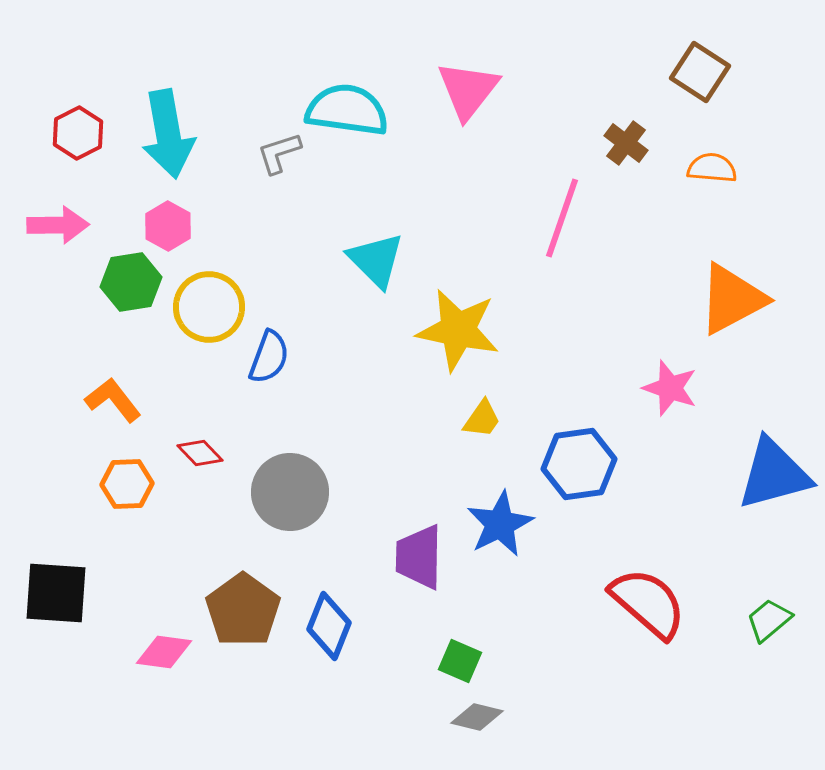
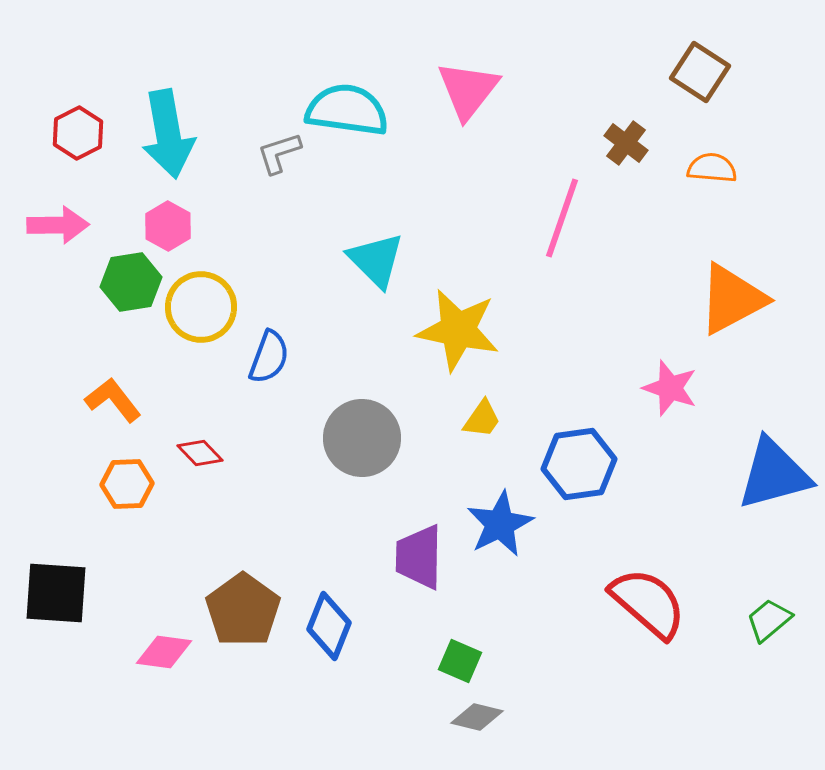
yellow circle: moved 8 px left
gray circle: moved 72 px right, 54 px up
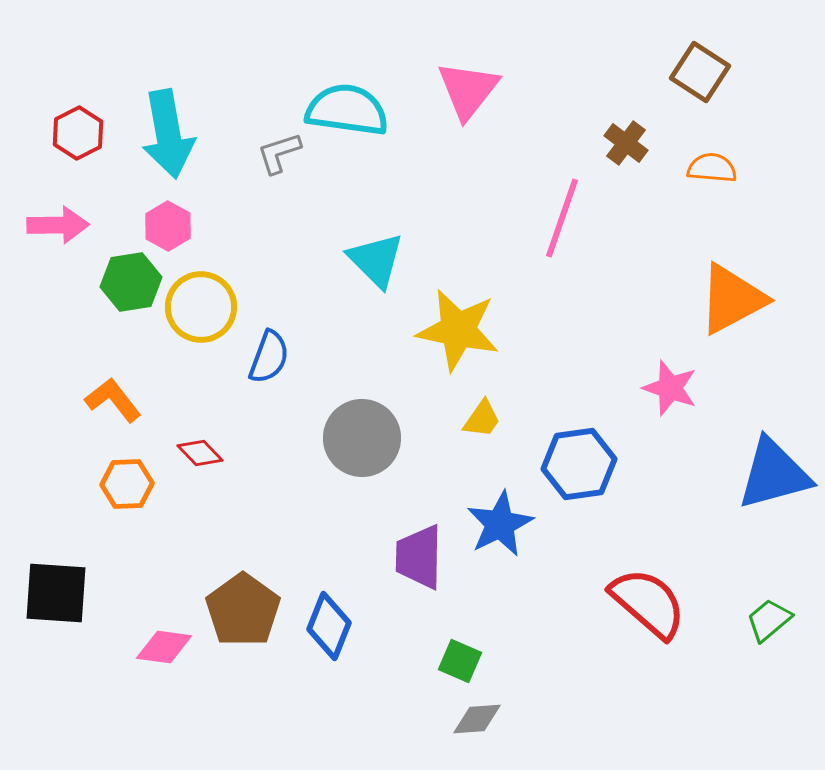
pink diamond: moved 5 px up
gray diamond: moved 2 px down; rotated 18 degrees counterclockwise
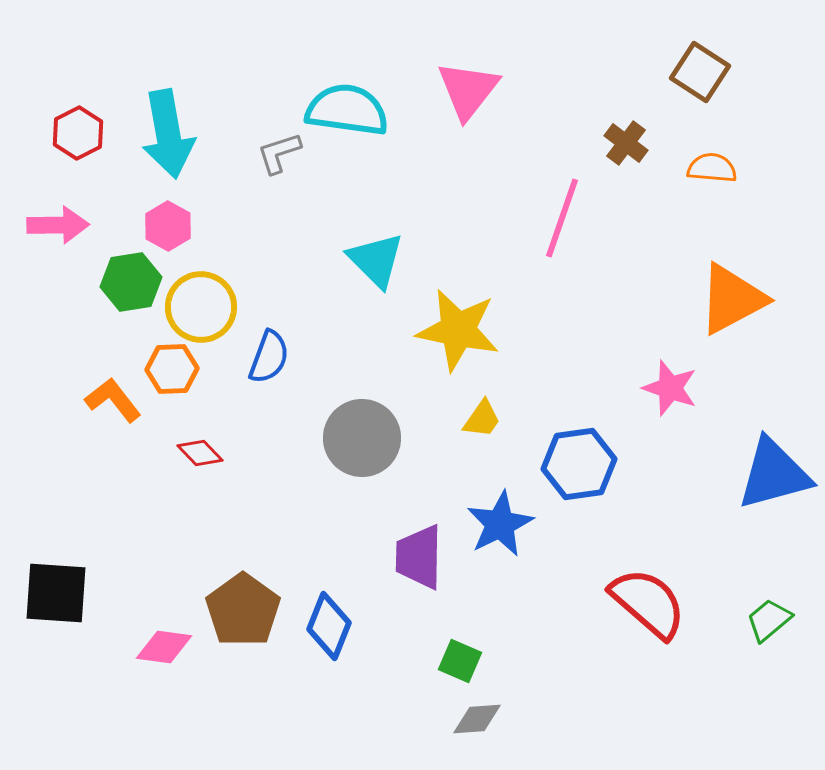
orange hexagon: moved 45 px right, 115 px up
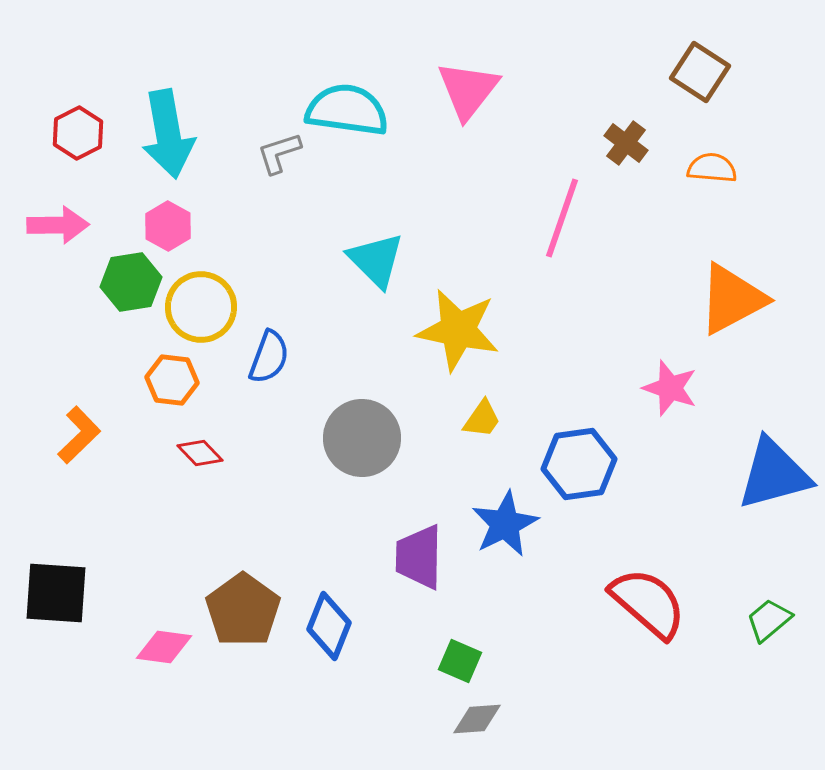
orange hexagon: moved 11 px down; rotated 9 degrees clockwise
orange L-shape: moved 34 px left, 35 px down; rotated 84 degrees clockwise
blue star: moved 5 px right
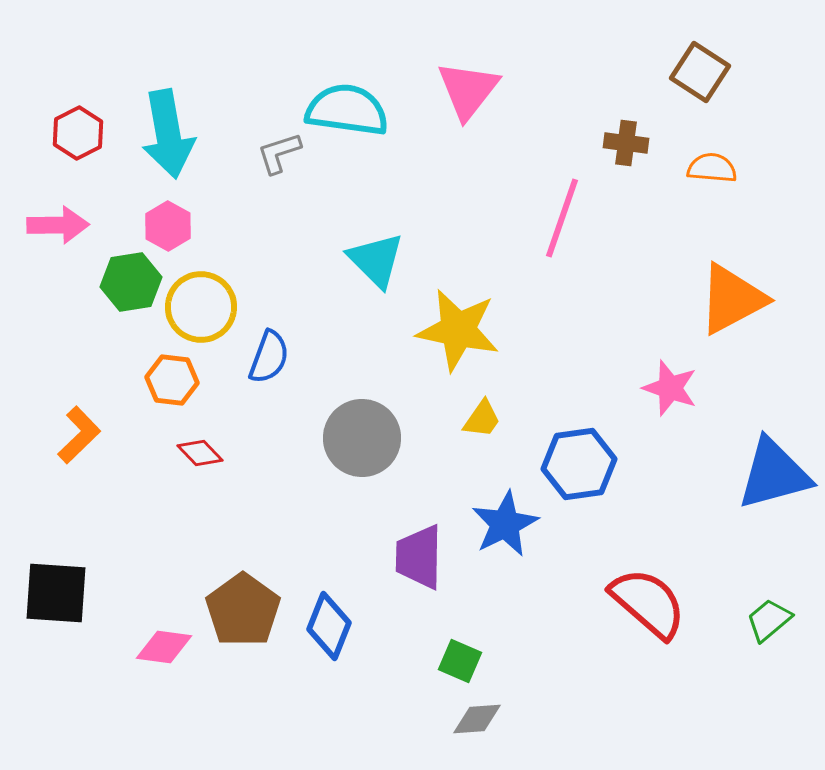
brown cross: rotated 30 degrees counterclockwise
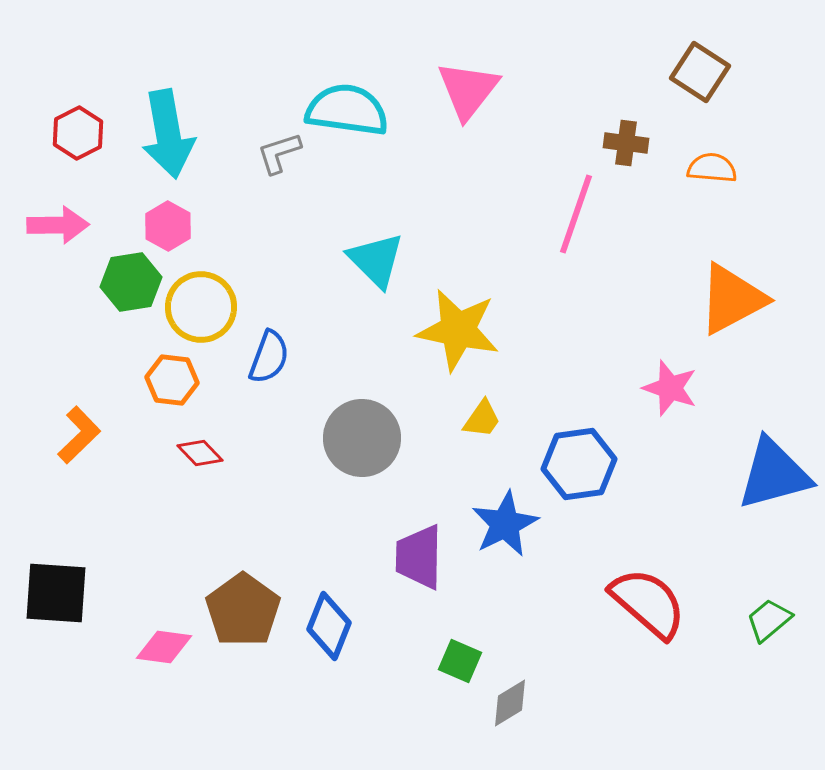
pink line: moved 14 px right, 4 px up
gray diamond: moved 33 px right, 16 px up; rotated 27 degrees counterclockwise
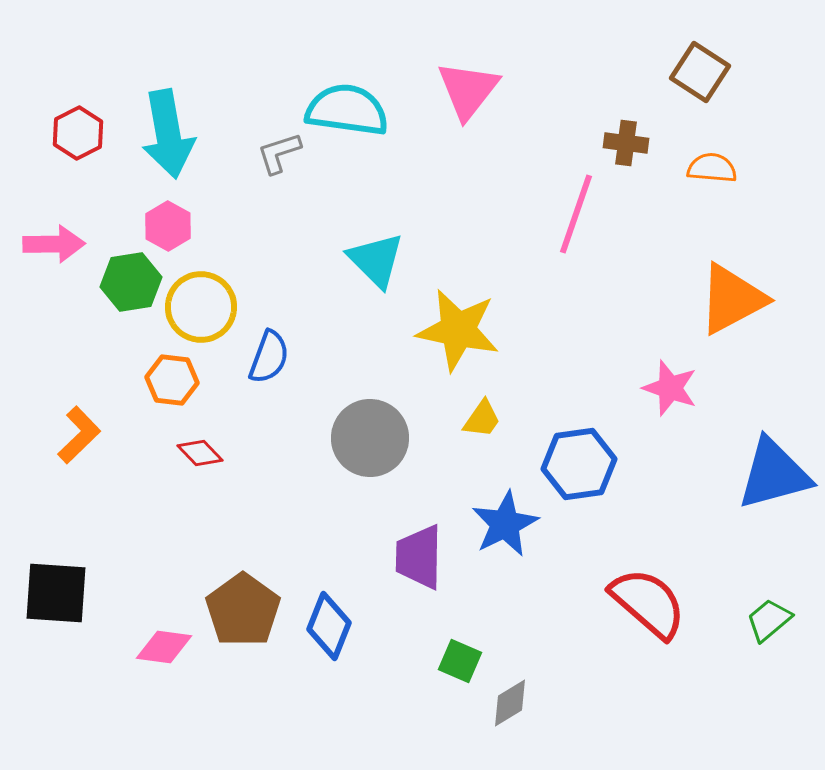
pink arrow: moved 4 px left, 19 px down
gray circle: moved 8 px right
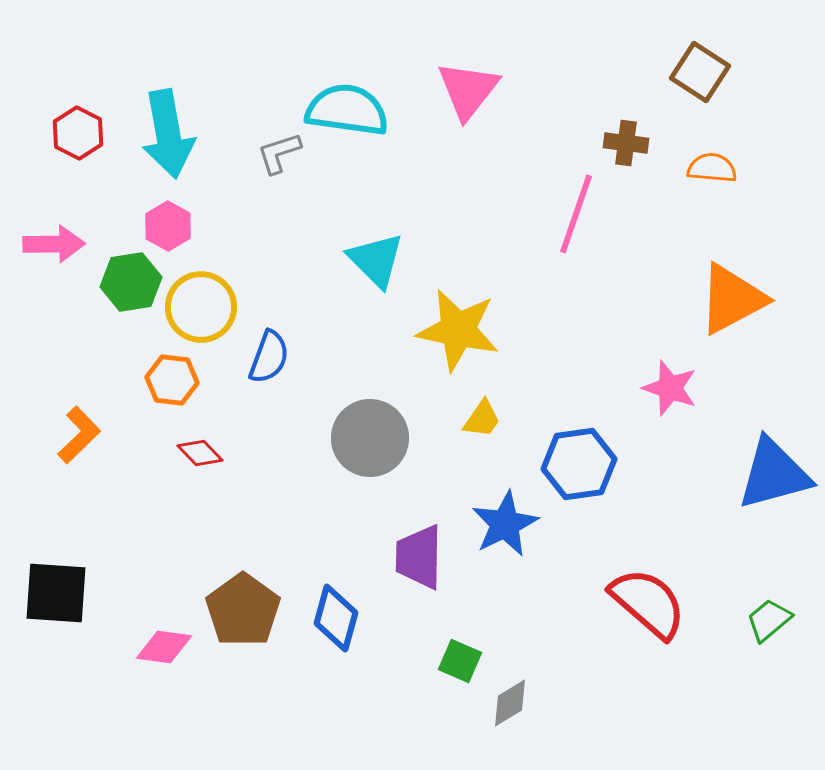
red hexagon: rotated 6 degrees counterclockwise
blue diamond: moved 7 px right, 8 px up; rotated 6 degrees counterclockwise
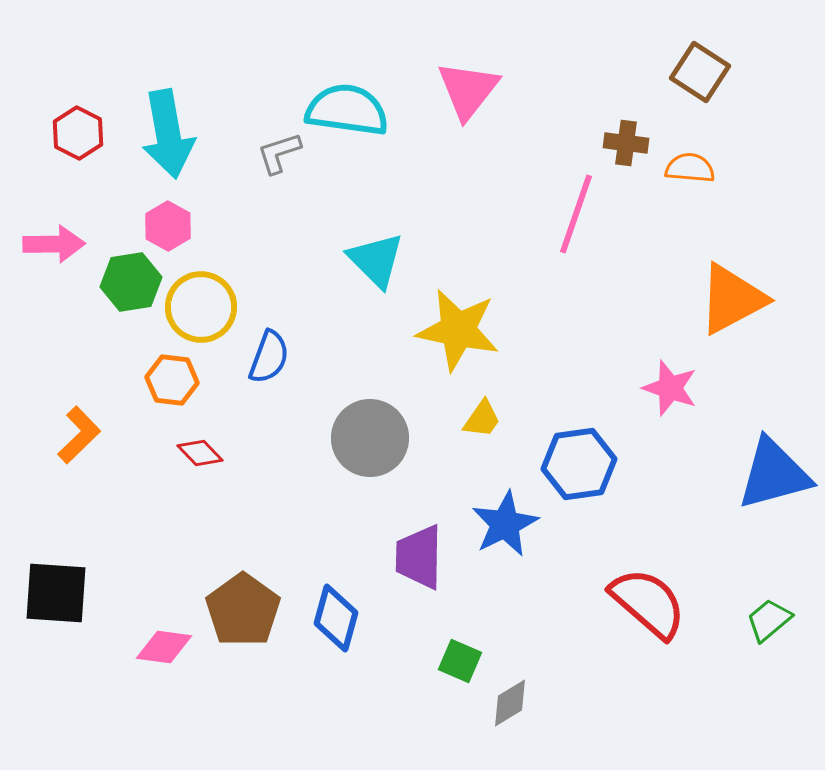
orange semicircle: moved 22 px left
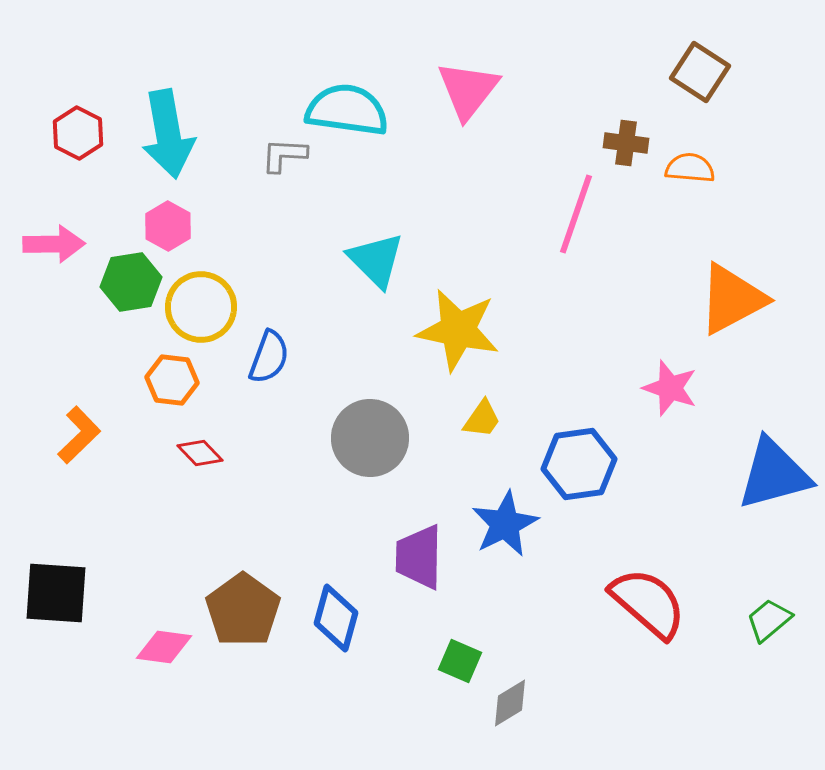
gray L-shape: moved 5 px right, 2 px down; rotated 21 degrees clockwise
